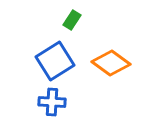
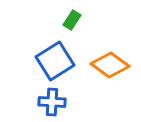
orange diamond: moved 1 px left, 2 px down
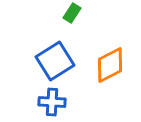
green rectangle: moved 7 px up
orange diamond: rotated 63 degrees counterclockwise
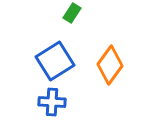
orange diamond: rotated 27 degrees counterclockwise
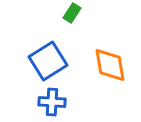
blue square: moved 7 px left
orange diamond: rotated 45 degrees counterclockwise
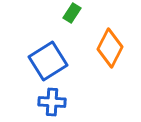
orange diamond: moved 17 px up; rotated 36 degrees clockwise
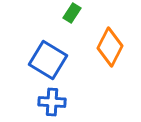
orange diamond: moved 1 px up
blue square: moved 1 px up; rotated 27 degrees counterclockwise
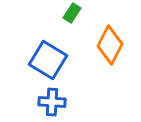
orange diamond: moved 2 px up
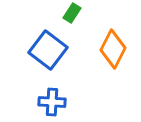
orange diamond: moved 3 px right, 4 px down
blue square: moved 10 px up; rotated 6 degrees clockwise
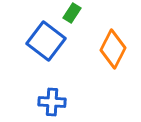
blue square: moved 2 px left, 9 px up
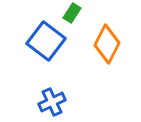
orange diamond: moved 6 px left, 5 px up
blue cross: rotated 28 degrees counterclockwise
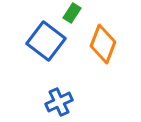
orange diamond: moved 4 px left; rotated 6 degrees counterclockwise
blue cross: moved 7 px right
